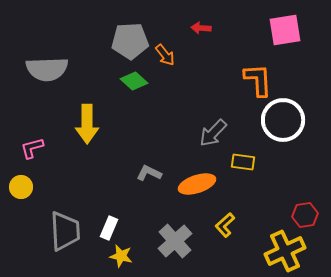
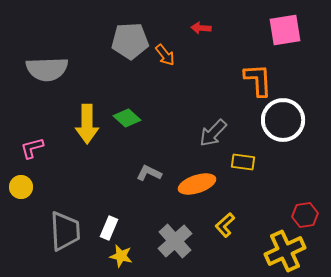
green diamond: moved 7 px left, 37 px down
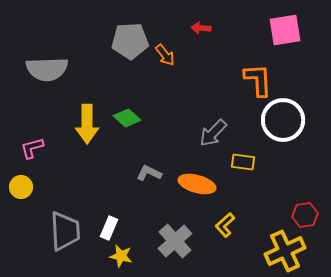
orange ellipse: rotated 33 degrees clockwise
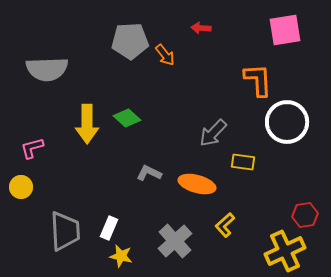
white circle: moved 4 px right, 2 px down
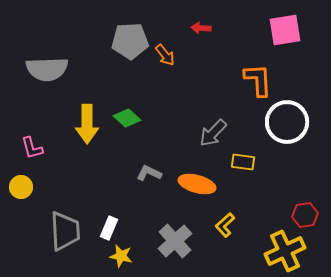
pink L-shape: rotated 90 degrees counterclockwise
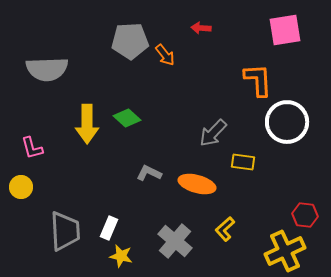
red hexagon: rotated 15 degrees clockwise
yellow L-shape: moved 4 px down
gray cross: rotated 8 degrees counterclockwise
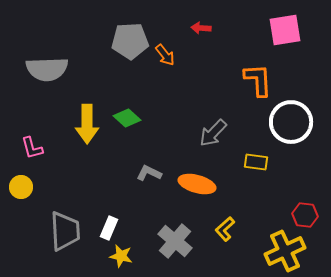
white circle: moved 4 px right
yellow rectangle: moved 13 px right
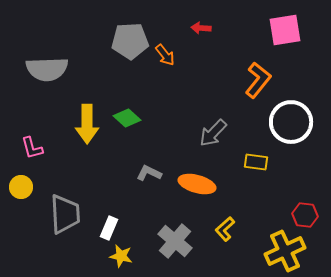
orange L-shape: rotated 42 degrees clockwise
gray trapezoid: moved 17 px up
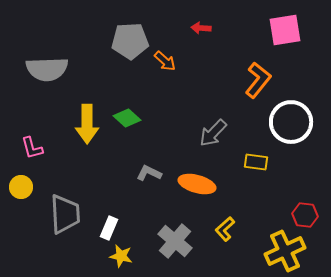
orange arrow: moved 6 px down; rotated 10 degrees counterclockwise
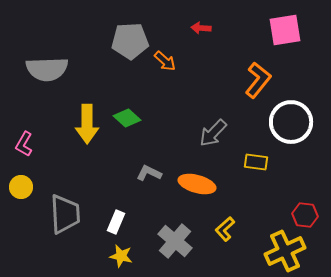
pink L-shape: moved 8 px left, 4 px up; rotated 45 degrees clockwise
white rectangle: moved 7 px right, 6 px up
